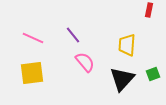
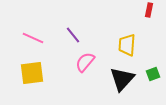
pink semicircle: rotated 100 degrees counterclockwise
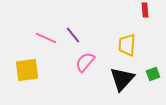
red rectangle: moved 4 px left; rotated 16 degrees counterclockwise
pink line: moved 13 px right
yellow square: moved 5 px left, 3 px up
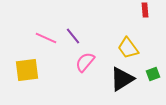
purple line: moved 1 px down
yellow trapezoid: moved 1 px right, 3 px down; rotated 40 degrees counterclockwise
black triangle: rotated 16 degrees clockwise
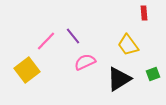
red rectangle: moved 1 px left, 3 px down
pink line: moved 3 px down; rotated 70 degrees counterclockwise
yellow trapezoid: moved 3 px up
pink semicircle: rotated 25 degrees clockwise
yellow square: rotated 30 degrees counterclockwise
black triangle: moved 3 px left
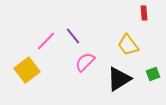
pink semicircle: rotated 20 degrees counterclockwise
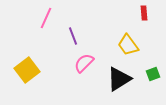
purple line: rotated 18 degrees clockwise
pink line: moved 23 px up; rotated 20 degrees counterclockwise
pink semicircle: moved 1 px left, 1 px down
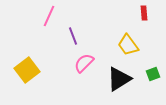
pink line: moved 3 px right, 2 px up
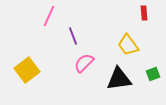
black triangle: rotated 24 degrees clockwise
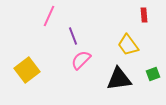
red rectangle: moved 2 px down
pink semicircle: moved 3 px left, 3 px up
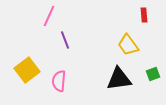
purple line: moved 8 px left, 4 px down
pink semicircle: moved 22 px left, 21 px down; rotated 40 degrees counterclockwise
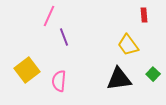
purple line: moved 1 px left, 3 px up
green square: rotated 24 degrees counterclockwise
